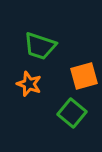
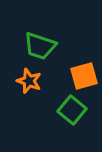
orange star: moved 3 px up
green square: moved 3 px up
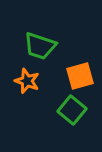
orange square: moved 4 px left
orange star: moved 2 px left
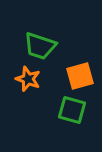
orange star: moved 1 px right, 2 px up
green square: rotated 24 degrees counterclockwise
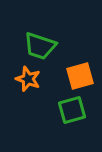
green square: rotated 32 degrees counterclockwise
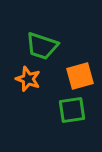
green trapezoid: moved 2 px right
green square: rotated 8 degrees clockwise
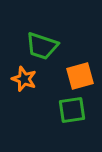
orange star: moved 4 px left
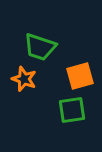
green trapezoid: moved 2 px left, 1 px down
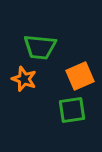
green trapezoid: rotated 12 degrees counterclockwise
orange square: rotated 8 degrees counterclockwise
